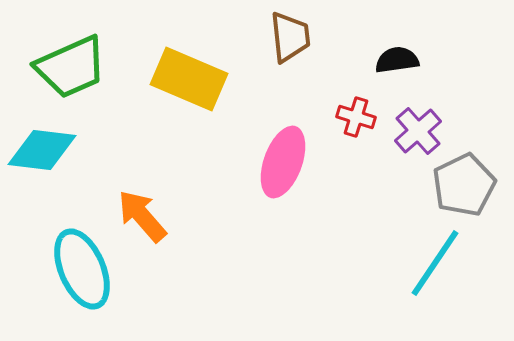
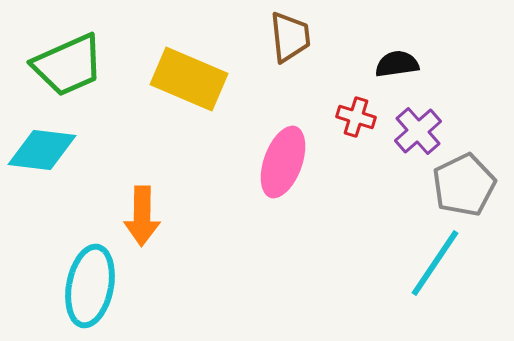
black semicircle: moved 4 px down
green trapezoid: moved 3 px left, 2 px up
orange arrow: rotated 138 degrees counterclockwise
cyan ellipse: moved 8 px right, 17 px down; rotated 34 degrees clockwise
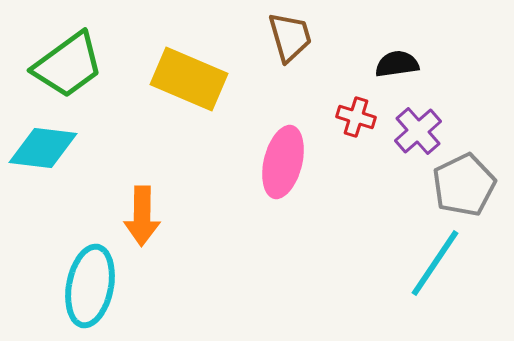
brown trapezoid: rotated 10 degrees counterclockwise
green trapezoid: rotated 12 degrees counterclockwise
cyan diamond: moved 1 px right, 2 px up
pink ellipse: rotated 6 degrees counterclockwise
